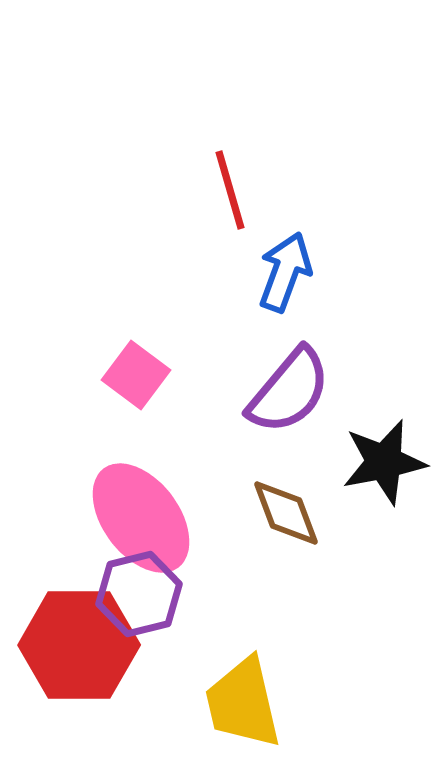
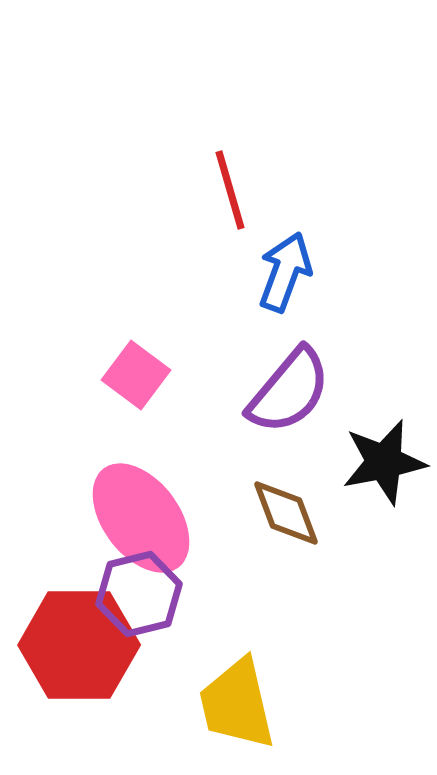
yellow trapezoid: moved 6 px left, 1 px down
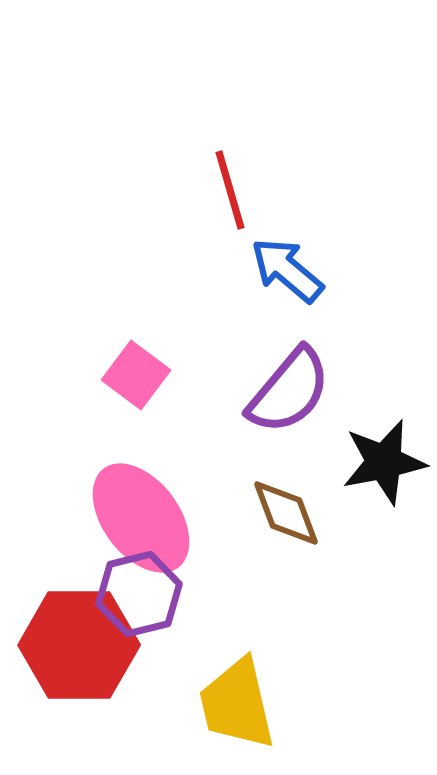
blue arrow: moved 2 px right, 2 px up; rotated 70 degrees counterclockwise
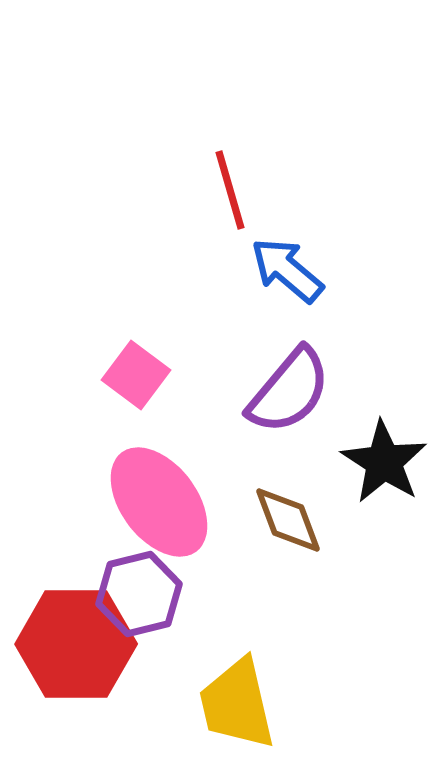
black star: rotated 28 degrees counterclockwise
brown diamond: moved 2 px right, 7 px down
pink ellipse: moved 18 px right, 16 px up
red hexagon: moved 3 px left, 1 px up
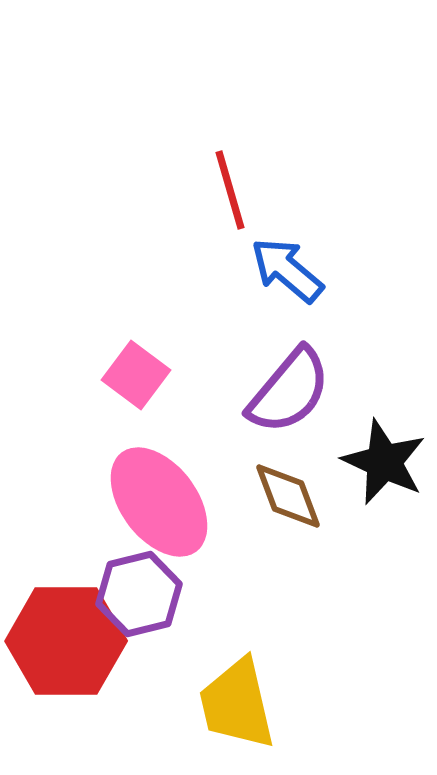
black star: rotated 8 degrees counterclockwise
brown diamond: moved 24 px up
red hexagon: moved 10 px left, 3 px up
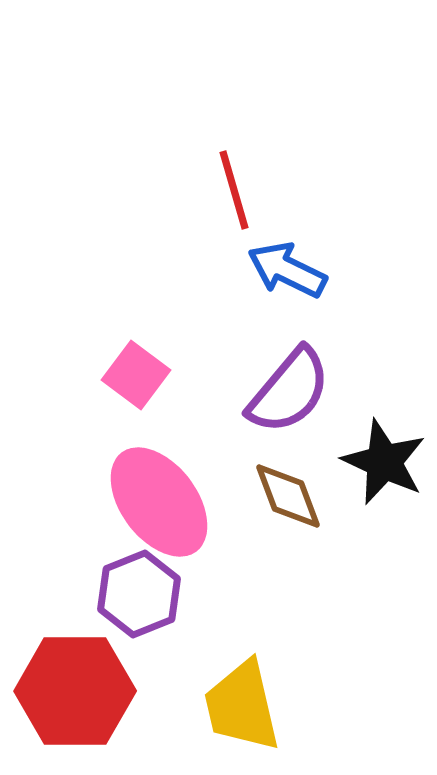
red line: moved 4 px right
blue arrow: rotated 14 degrees counterclockwise
purple hexagon: rotated 8 degrees counterclockwise
red hexagon: moved 9 px right, 50 px down
yellow trapezoid: moved 5 px right, 2 px down
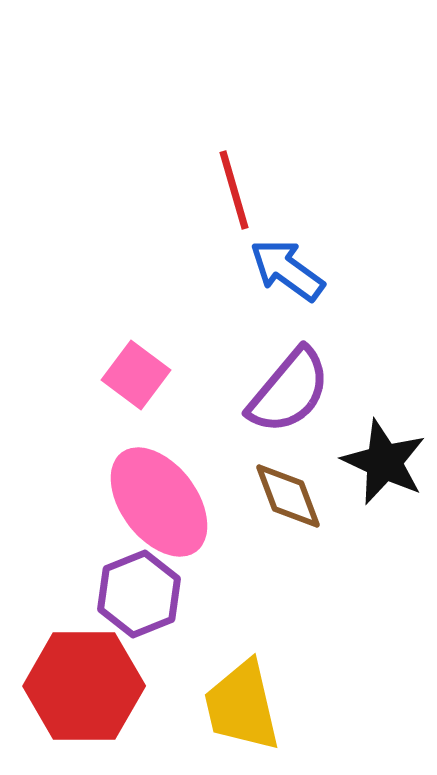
blue arrow: rotated 10 degrees clockwise
red hexagon: moved 9 px right, 5 px up
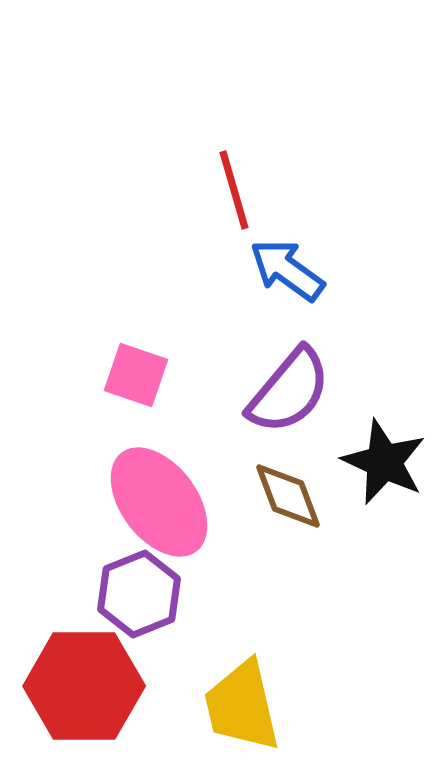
pink square: rotated 18 degrees counterclockwise
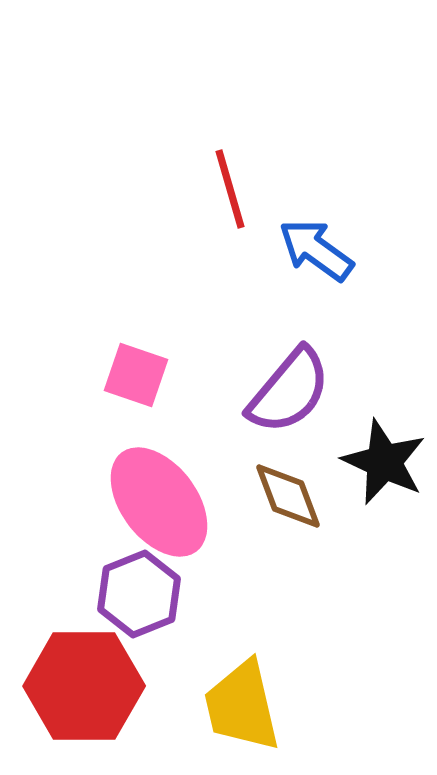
red line: moved 4 px left, 1 px up
blue arrow: moved 29 px right, 20 px up
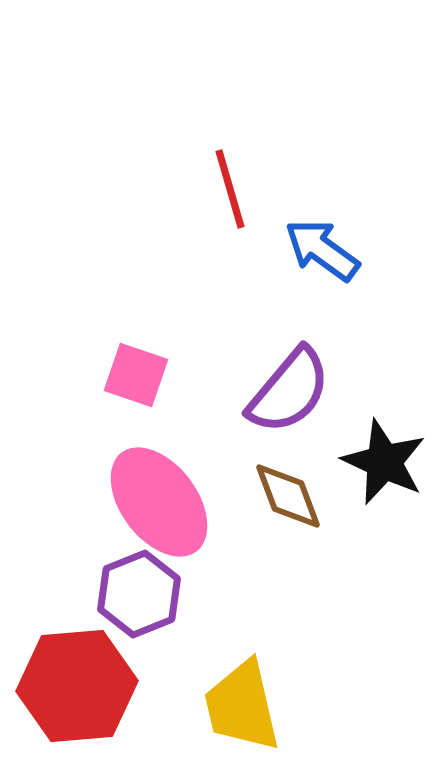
blue arrow: moved 6 px right
red hexagon: moved 7 px left; rotated 5 degrees counterclockwise
